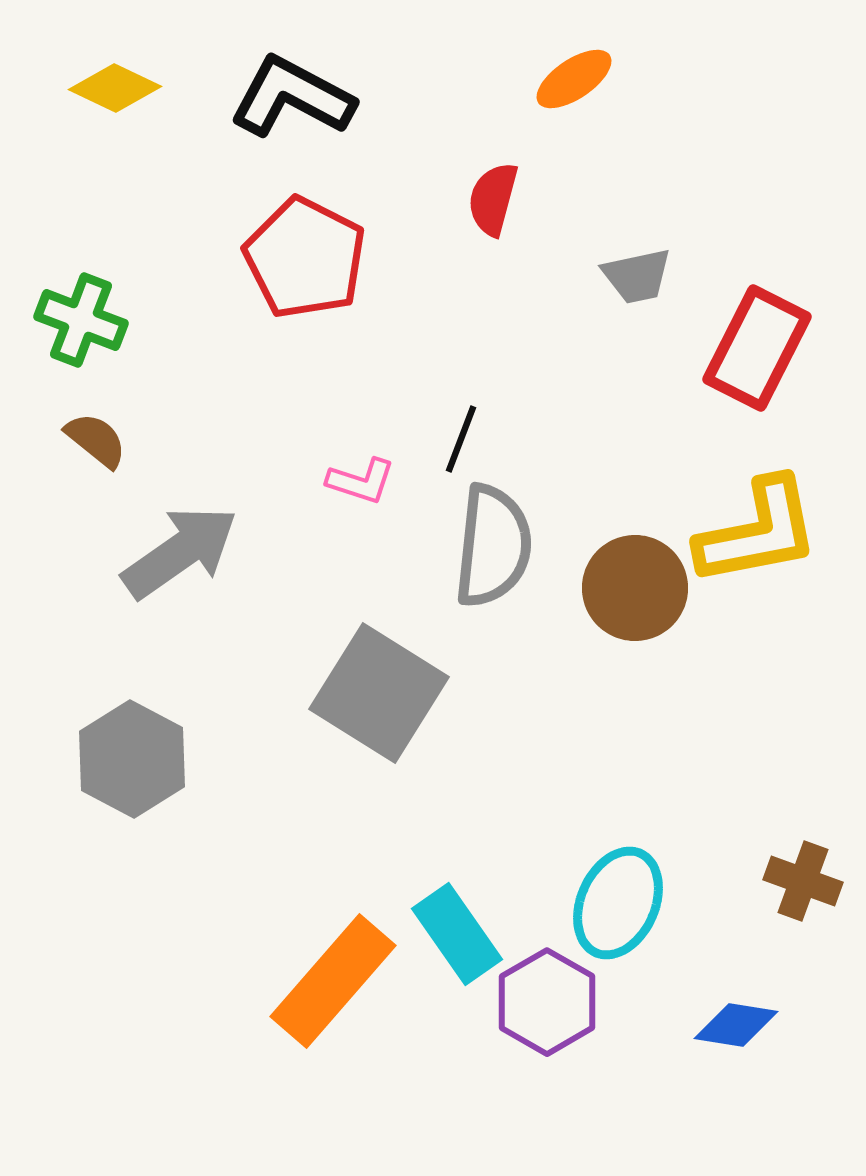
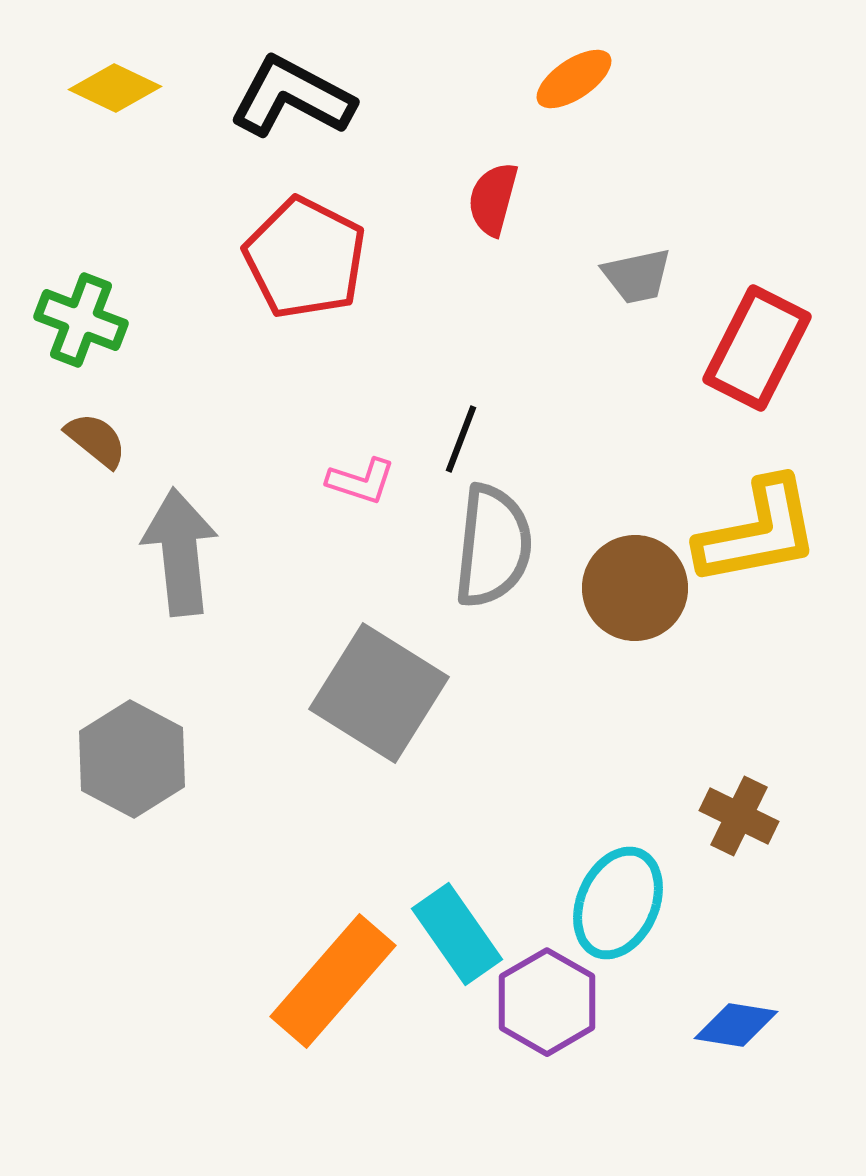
gray arrow: rotated 61 degrees counterclockwise
brown cross: moved 64 px left, 65 px up; rotated 6 degrees clockwise
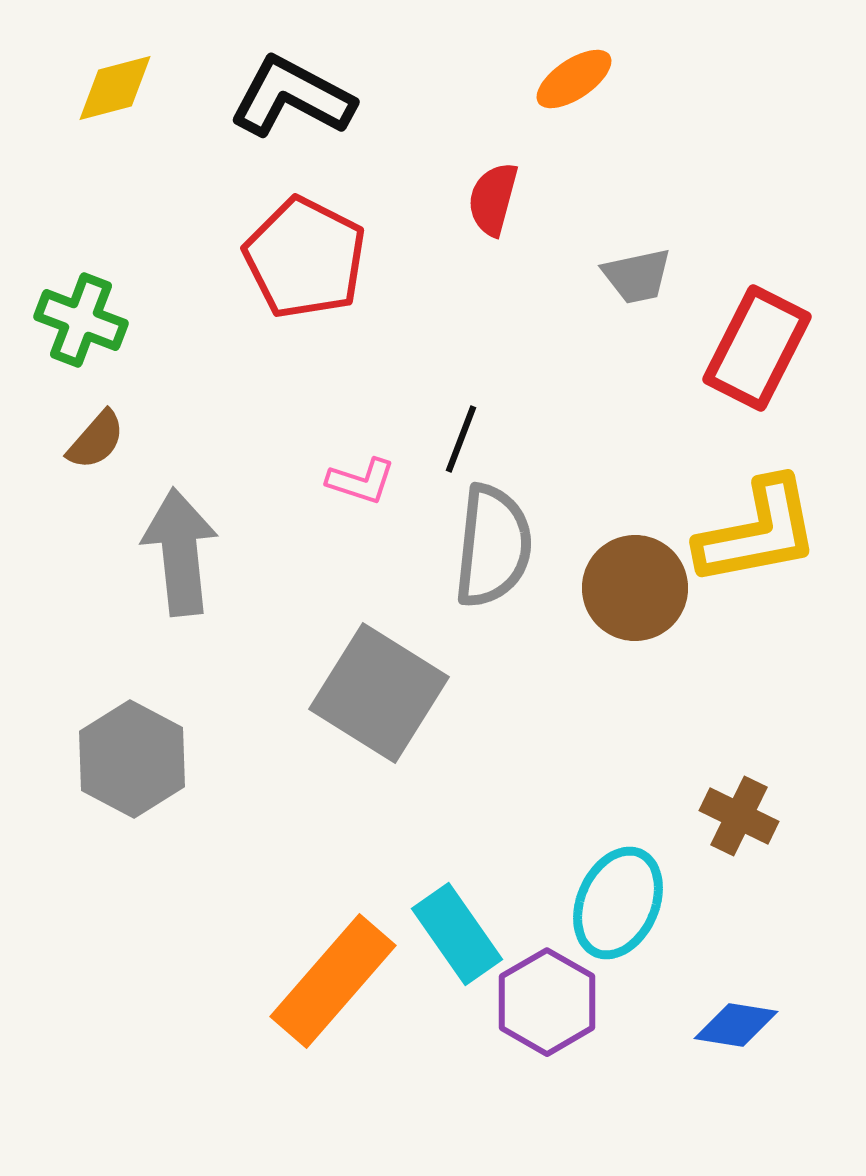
yellow diamond: rotated 40 degrees counterclockwise
brown semicircle: rotated 92 degrees clockwise
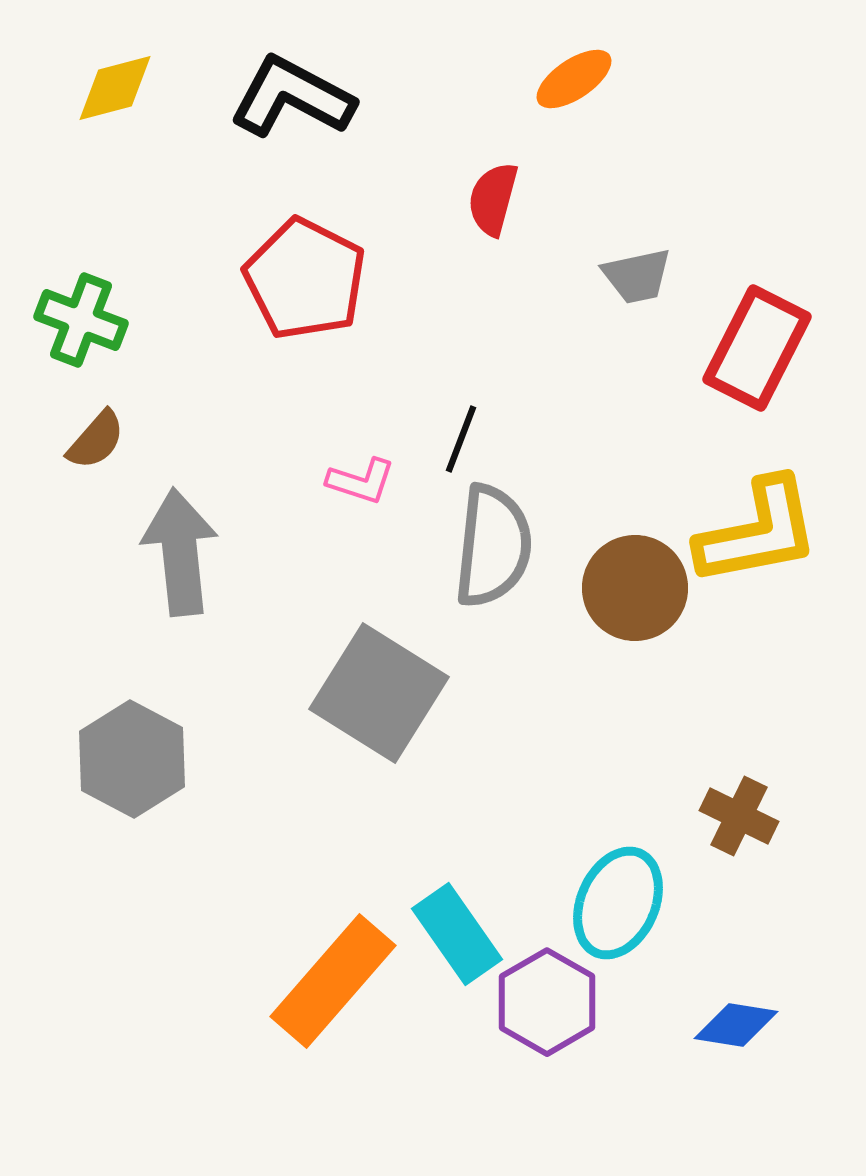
red pentagon: moved 21 px down
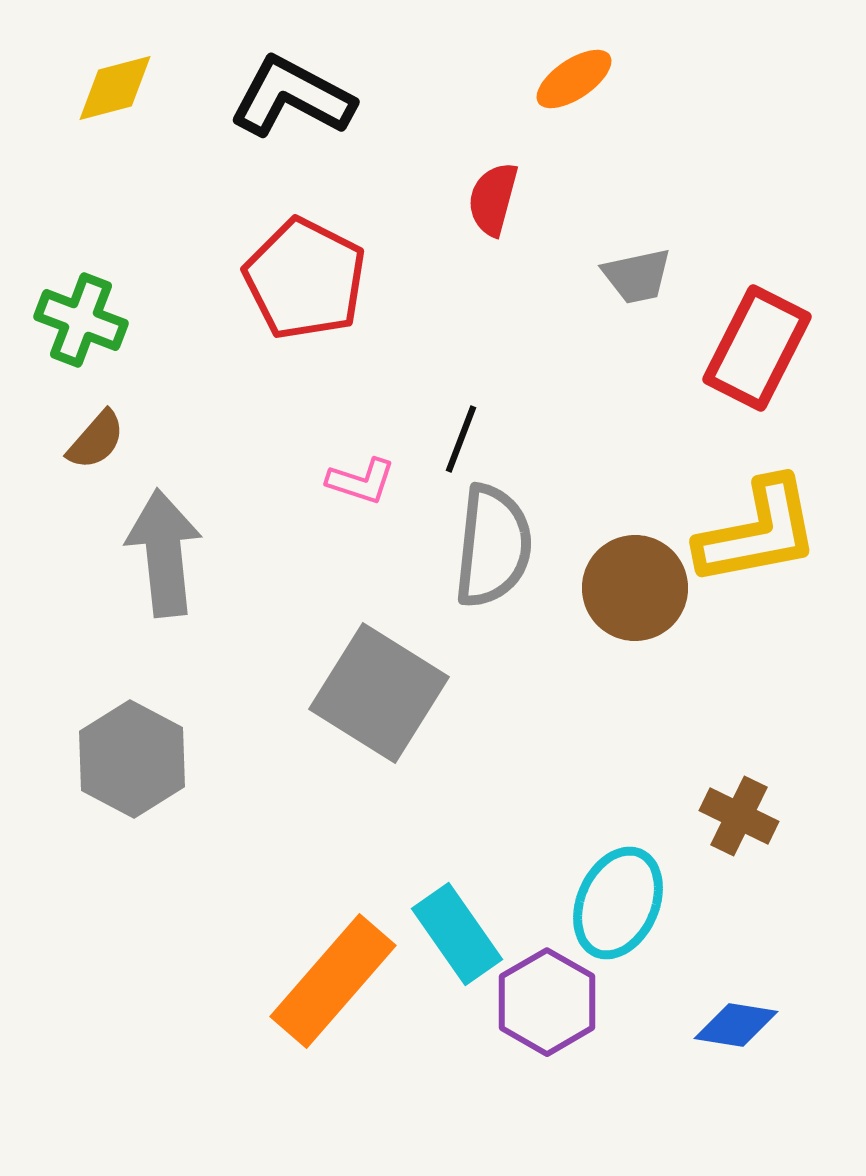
gray arrow: moved 16 px left, 1 px down
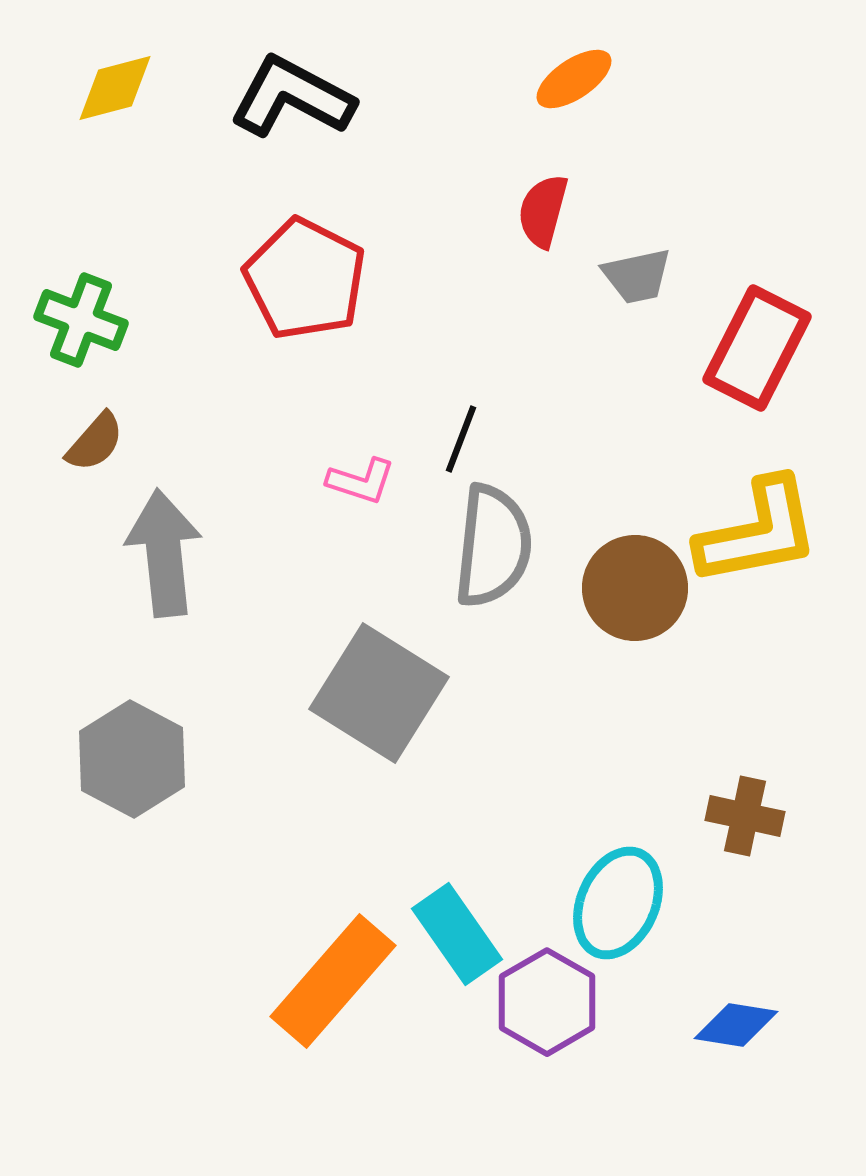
red semicircle: moved 50 px right, 12 px down
brown semicircle: moved 1 px left, 2 px down
brown cross: moved 6 px right; rotated 14 degrees counterclockwise
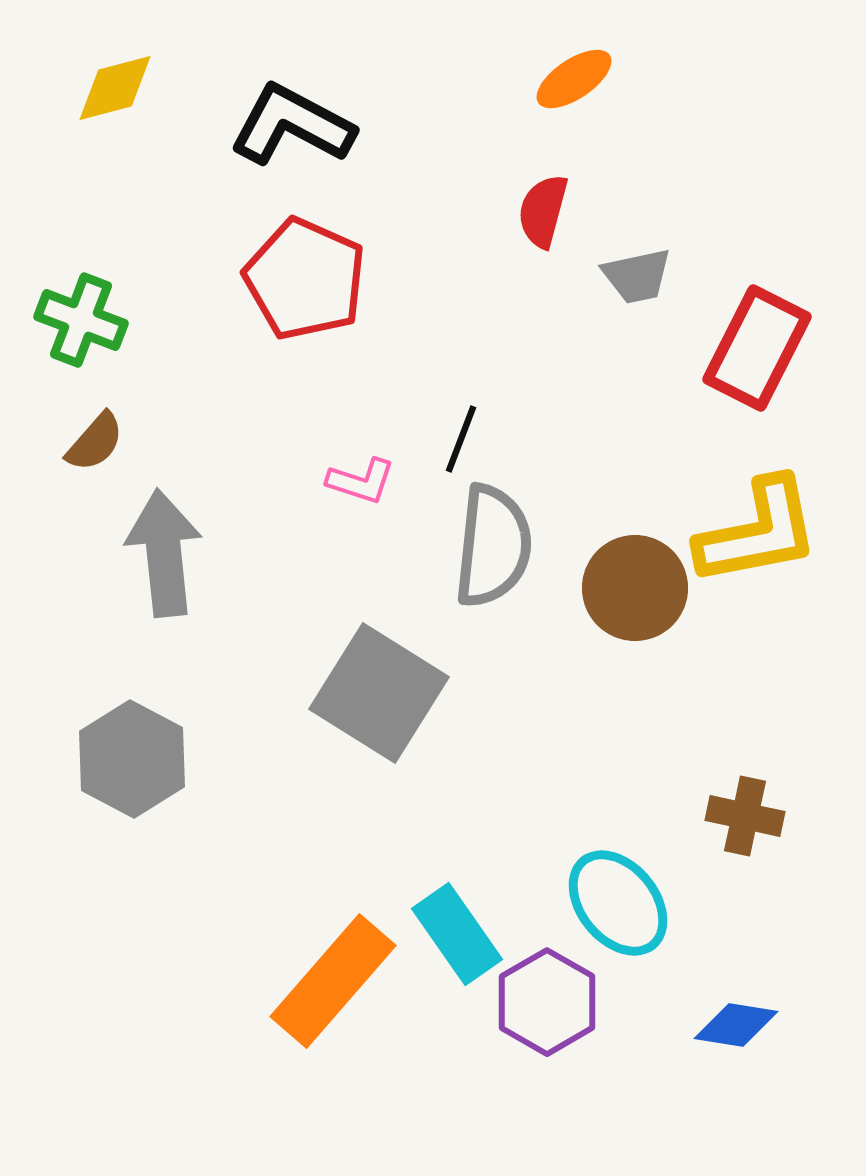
black L-shape: moved 28 px down
red pentagon: rotated 3 degrees counterclockwise
cyan ellipse: rotated 63 degrees counterclockwise
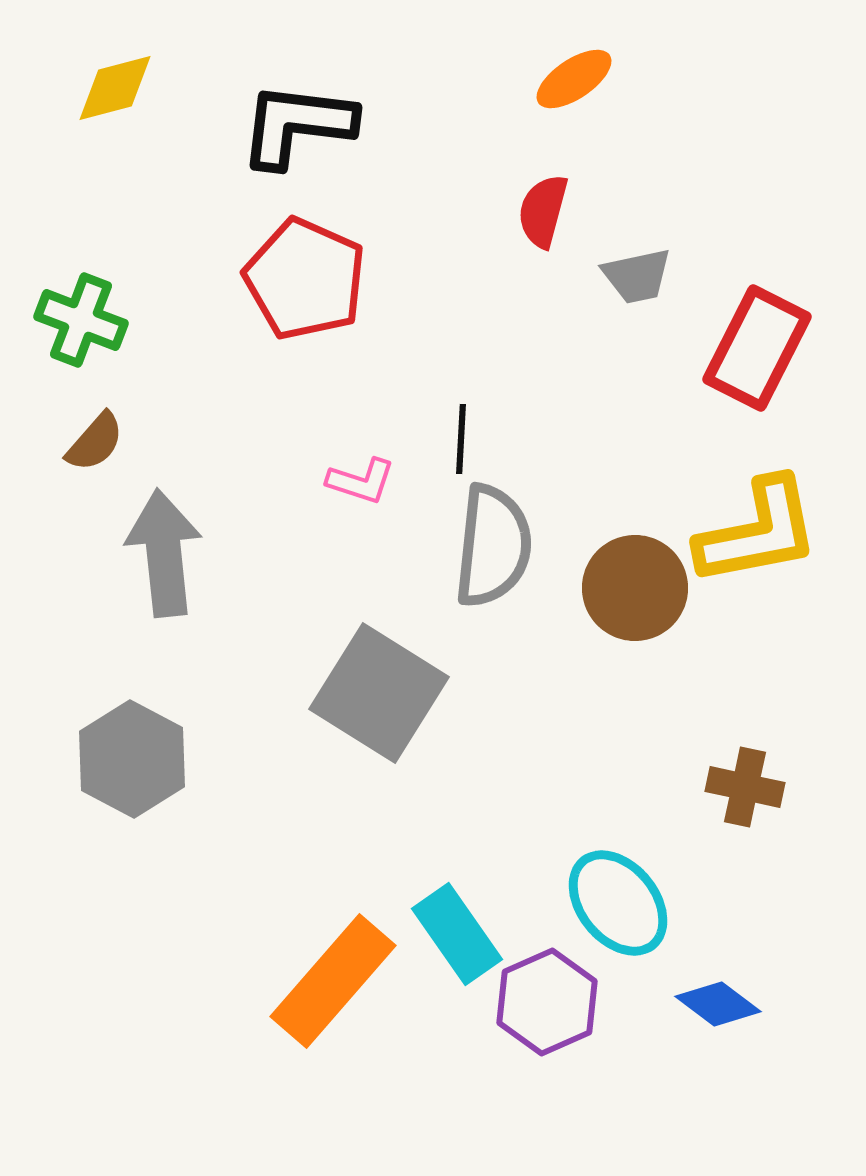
black L-shape: moved 5 px right; rotated 21 degrees counterclockwise
black line: rotated 18 degrees counterclockwise
brown cross: moved 29 px up
purple hexagon: rotated 6 degrees clockwise
blue diamond: moved 18 px left, 21 px up; rotated 28 degrees clockwise
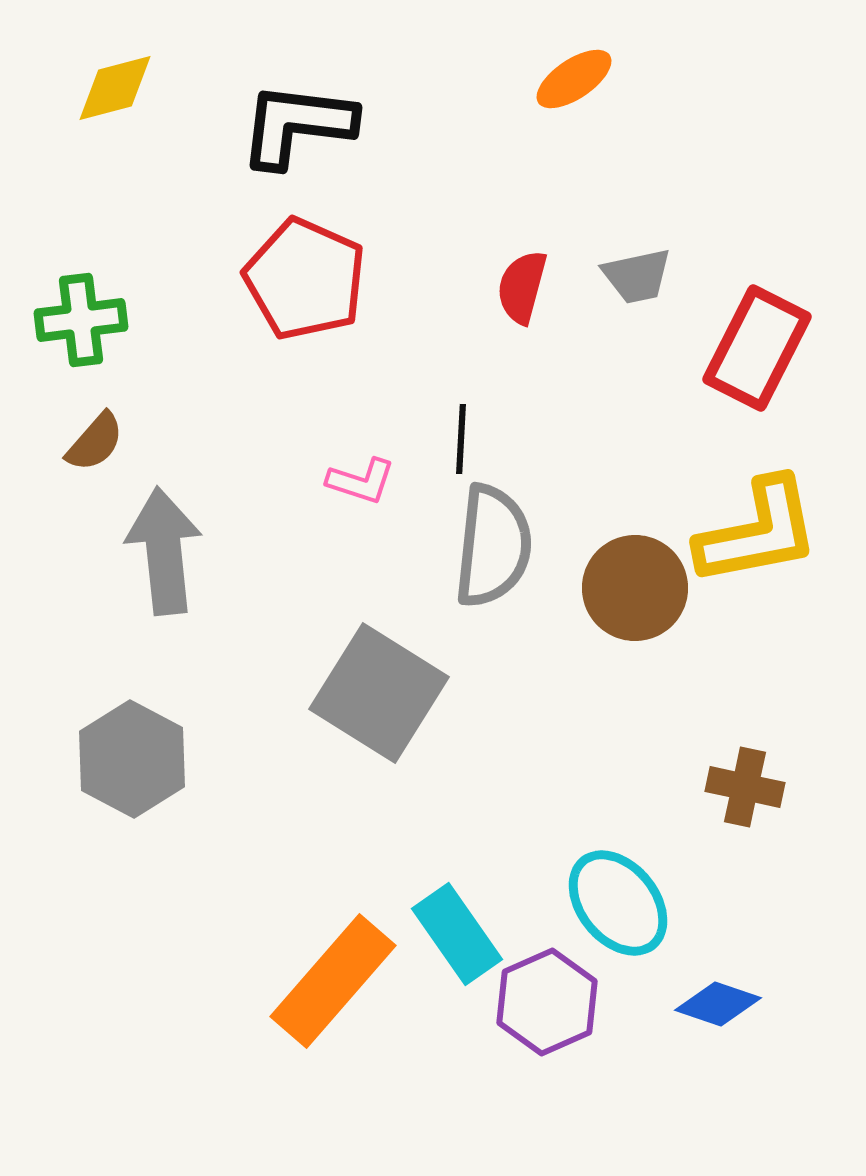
red semicircle: moved 21 px left, 76 px down
green cross: rotated 28 degrees counterclockwise
gray arrow: moved 2 px up
blue diamond: rotated 18 degrees counterclockwise
